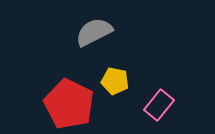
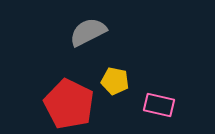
gray semicircle: moved 6 px left
pink rectangle: rotated 64 degrees clockwise
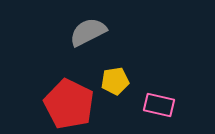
yellow pentagon: rotated 20 degrees counterclockwise
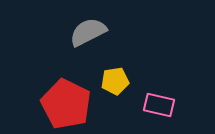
red pentagon: moved 3 px left
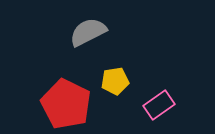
pink rectangle: rotated 48 degrees counterclockwise
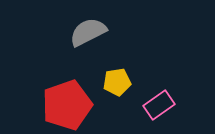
yellow pentagon: moved 2 px right, 1 px down
red pentagon: moved 1 px right, 1 px down; rotated 27 degrees clockwise
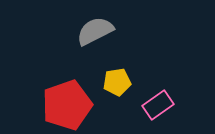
gray semicircle: moved 7 px right, 1 px up
pink rectangle: moved 1 px left
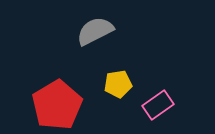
yellow pentagon: moved 1 px right, 2 px down
red pentagon: moved 10 px left; rotated 12 degrees counterclockwise
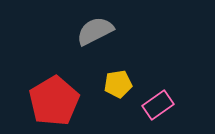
red pentagon: moved 3 px left, 4 px up
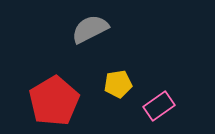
gray semicircle: moved 5 px left, 2 px up
pink rectangle: moved 1 px right, 1 px down
